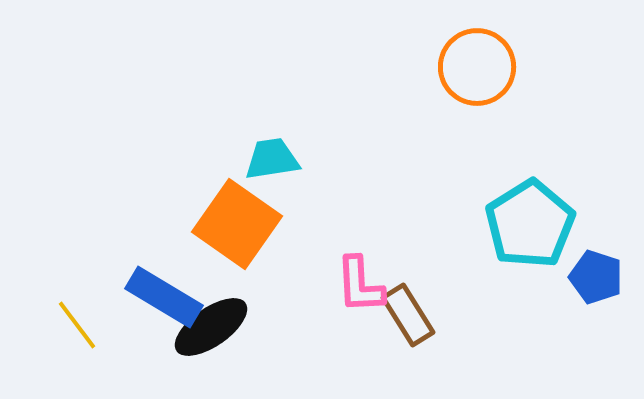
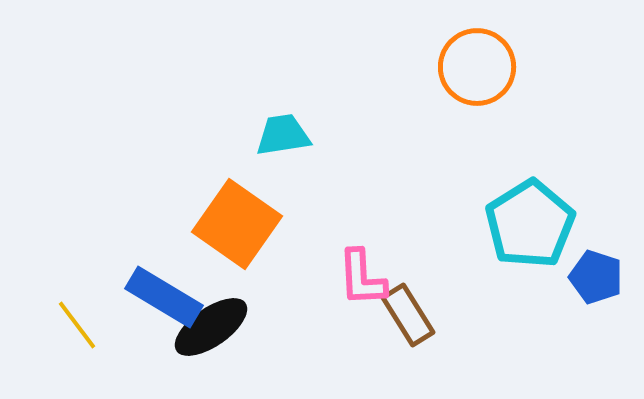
cyan trapezoid: moved 11 px right, 24 px up
pink L-shape: moved 2 px right, 7 px up
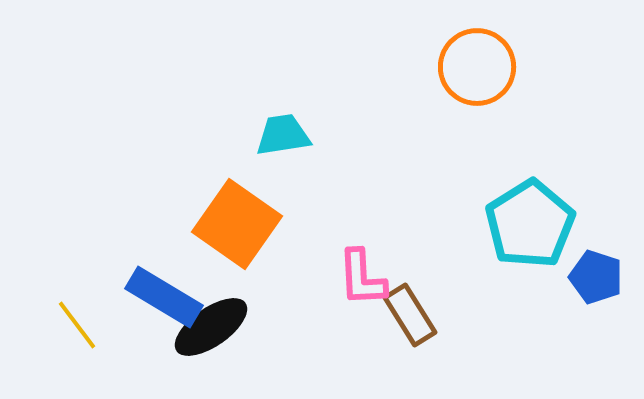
brown rectangle: moved 2 px right
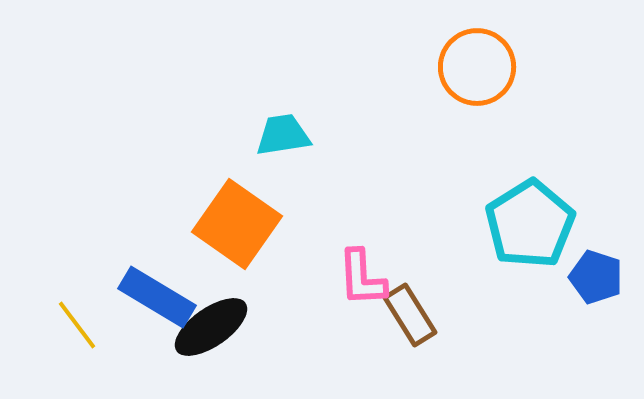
blue rectangle: moved 7 px left
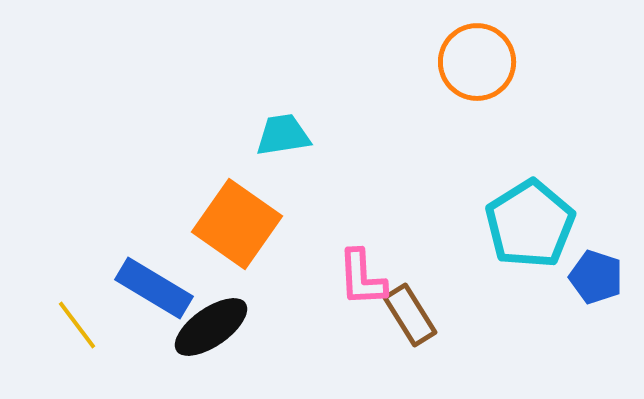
orange circle: moved 5 px up
blue rectangle: moved 3 px left, 9 px up
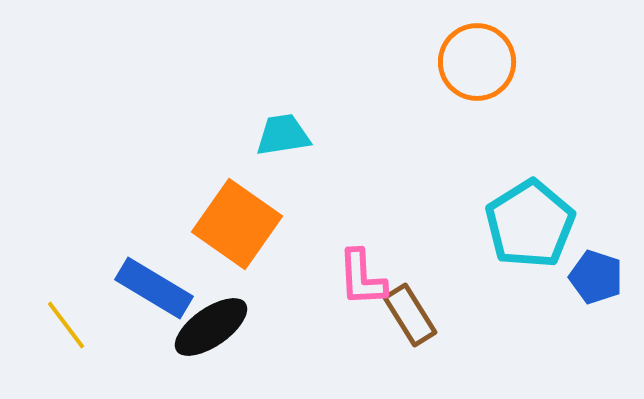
yellow line: moved 11 px left
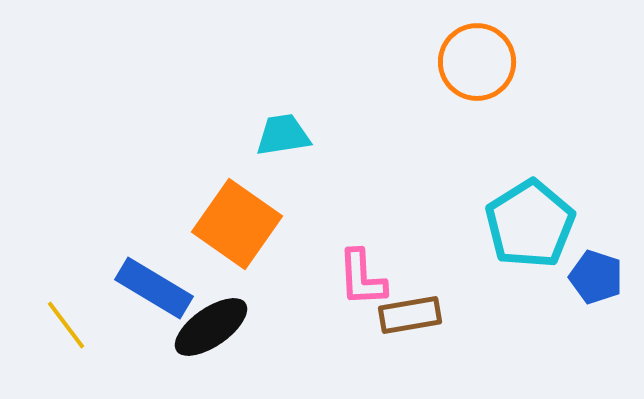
brown rectangle: rotated 68 degrees counterclockwise
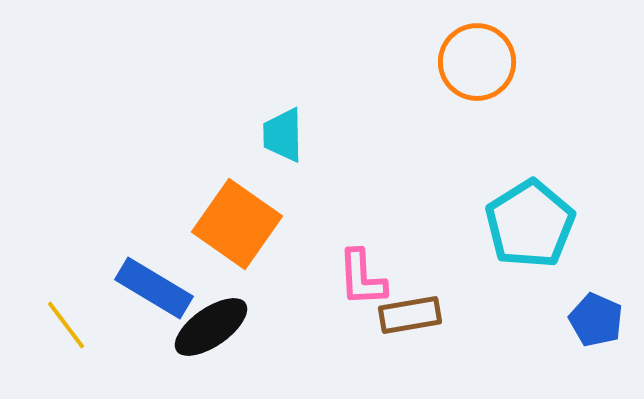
cyan trapezoid: rotated 82 degrees counterclockwise
blue pentagon: moved 43 px down; rotated 6 degrees clockwise
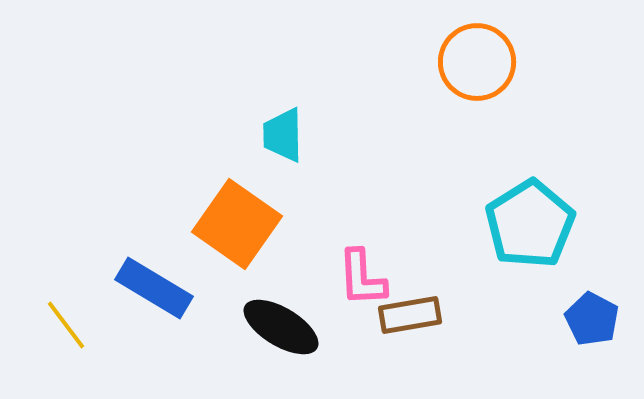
blue pentagon: moved 4 px left, 1 px up; rotated 4 degrees clockwise
black ellipse: moved 70 px right; rotated 66 degrees clockwise
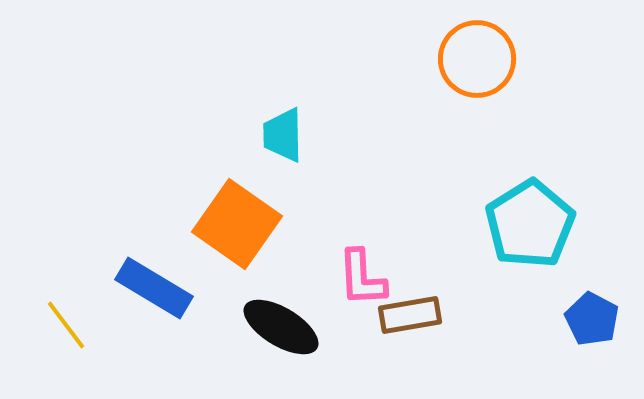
orange circle: moved 3 px up
